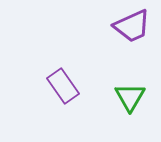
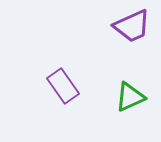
green triangle: rotated 36 degrees clockwise
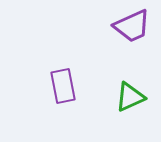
purple rectangle: rotated 24 degrees clockwise
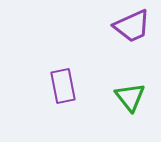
green triangle: rotated 44 degrees counterclockwise
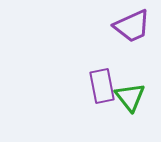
purple rectangle: moved 39 px right
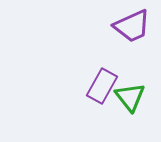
purple rectangle: rotated 40 degrees clockwise
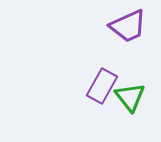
purple trapezoid: moved 4 px left
